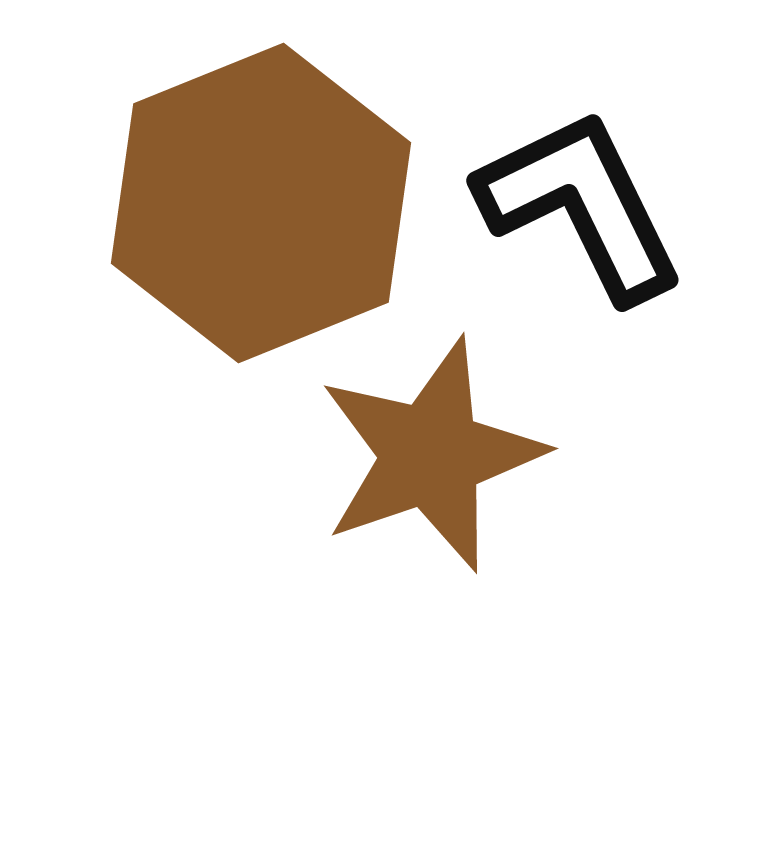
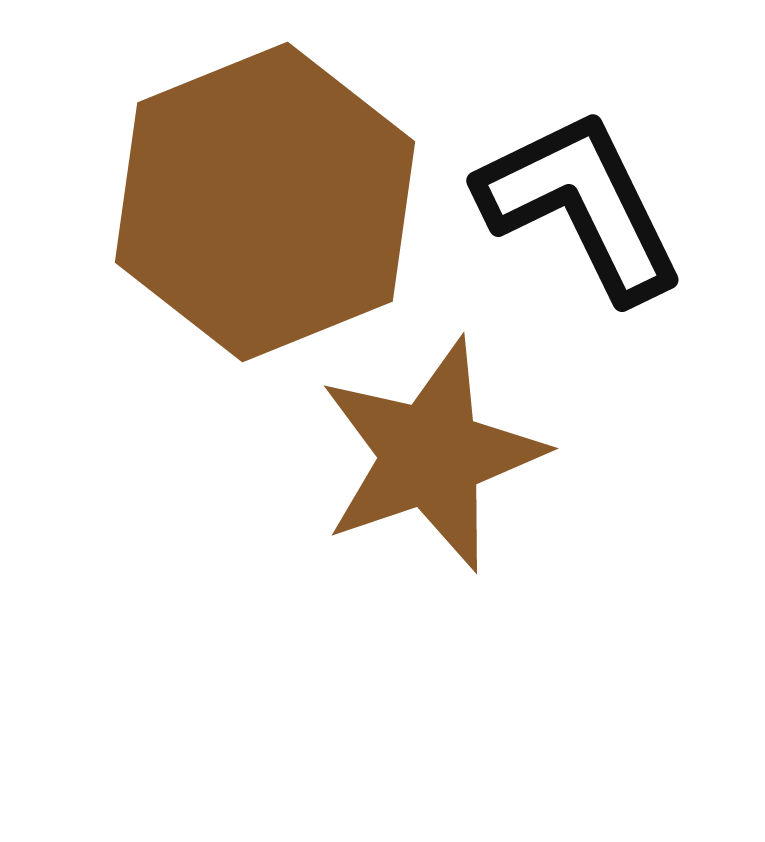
brown hexagon: moved 4 px right, 1 px up
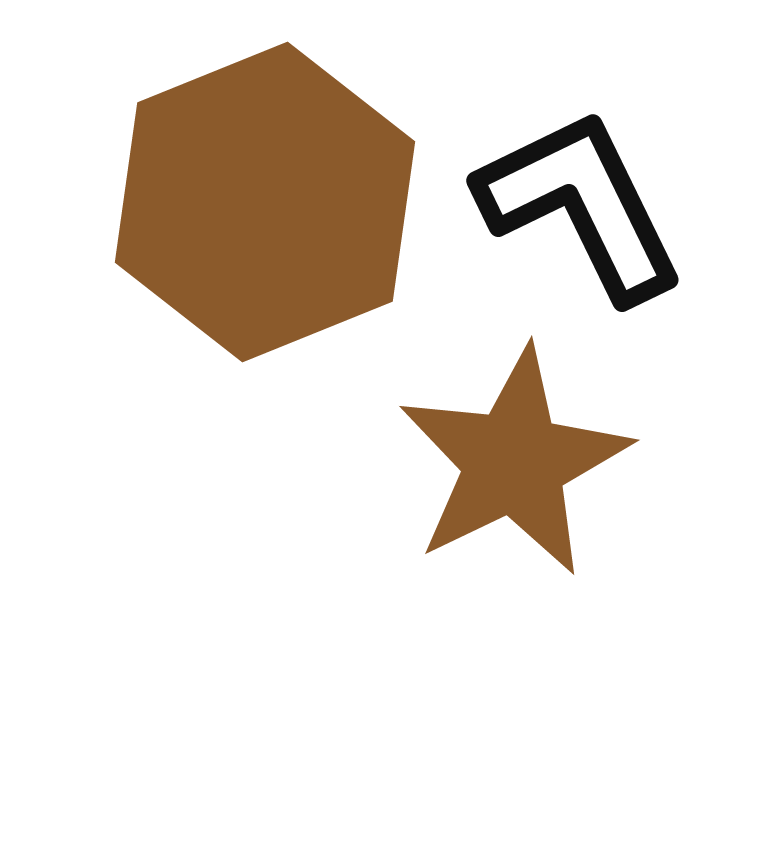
brown star: moved 83 px right, 7 px down; rotated 7 degrees counterclockwise
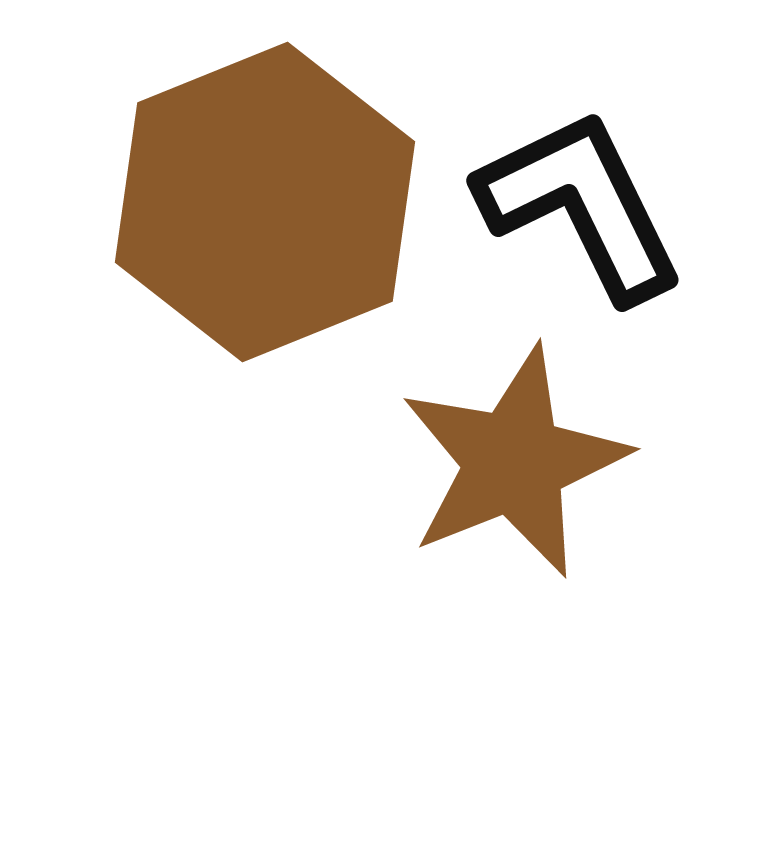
brown star: rotated 4 degrees clockwise
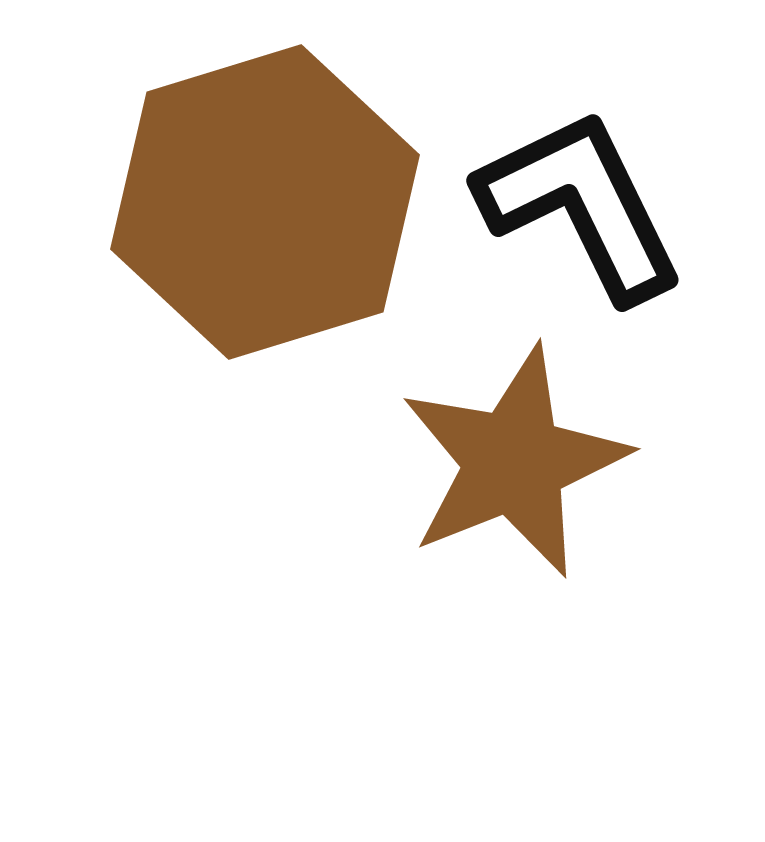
brown hexagon: rotated 5 degrees clockwise
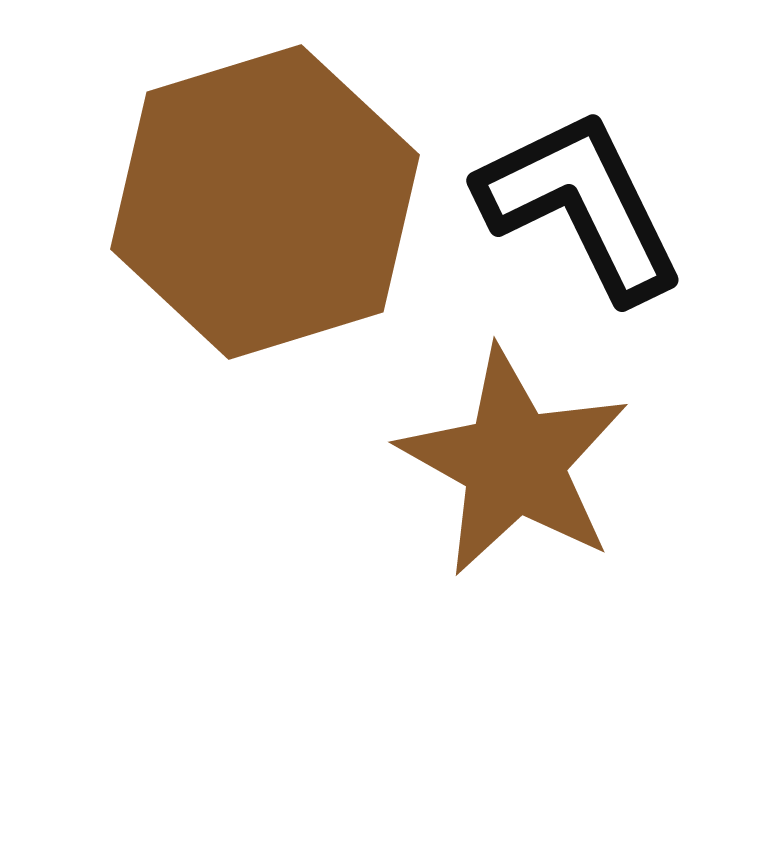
brown star: rotated 21 degrees counterclockwise
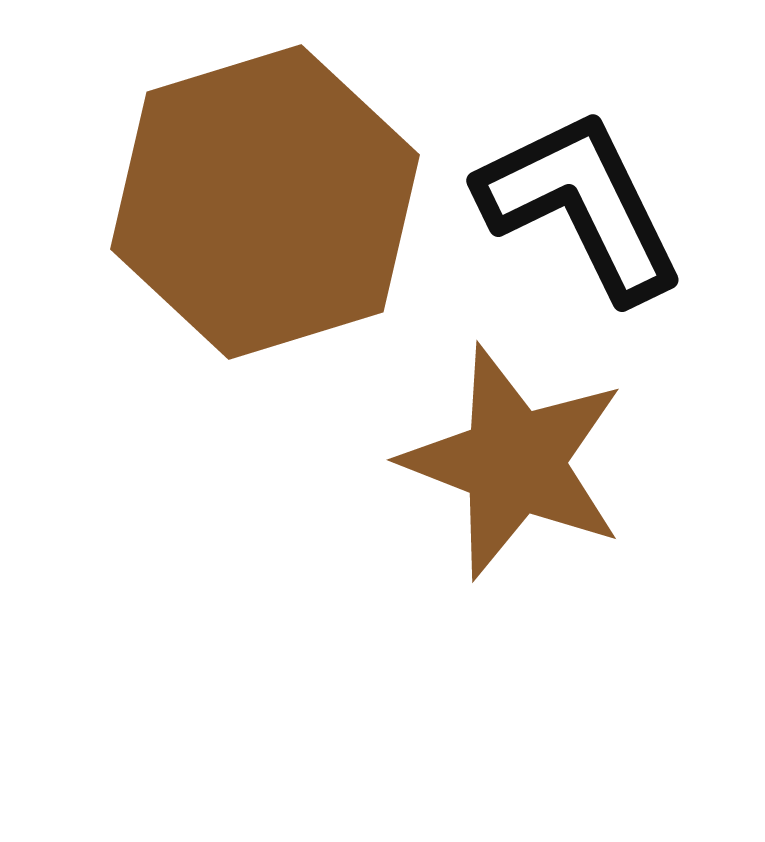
brown star: rotated 8 degrees counterclockwise
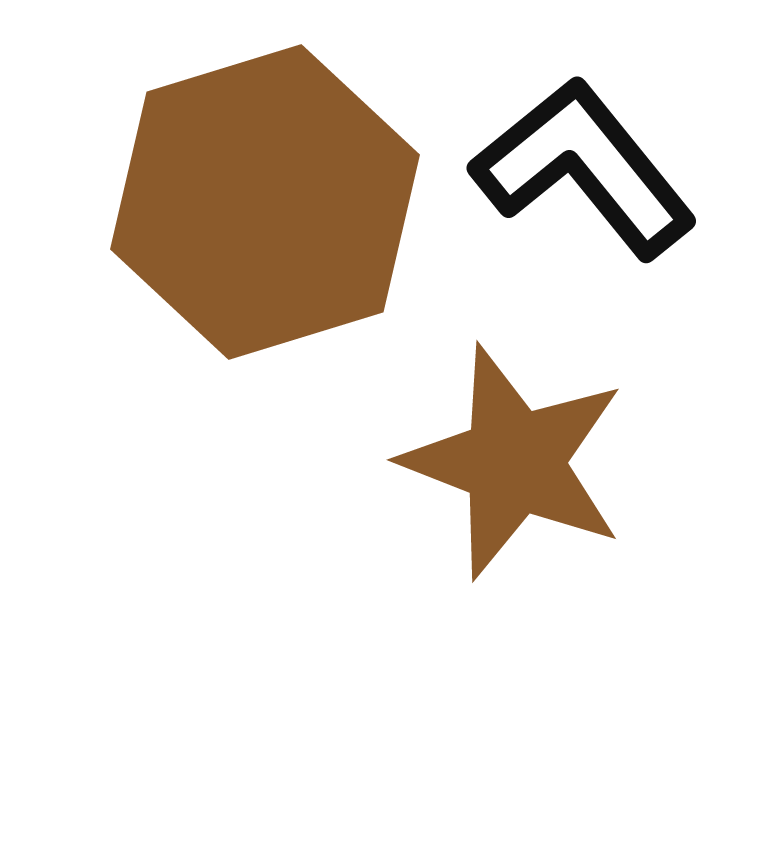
black L-shape: moved 3 px right, 37 px up; rotated 13 degrees counterclockwise
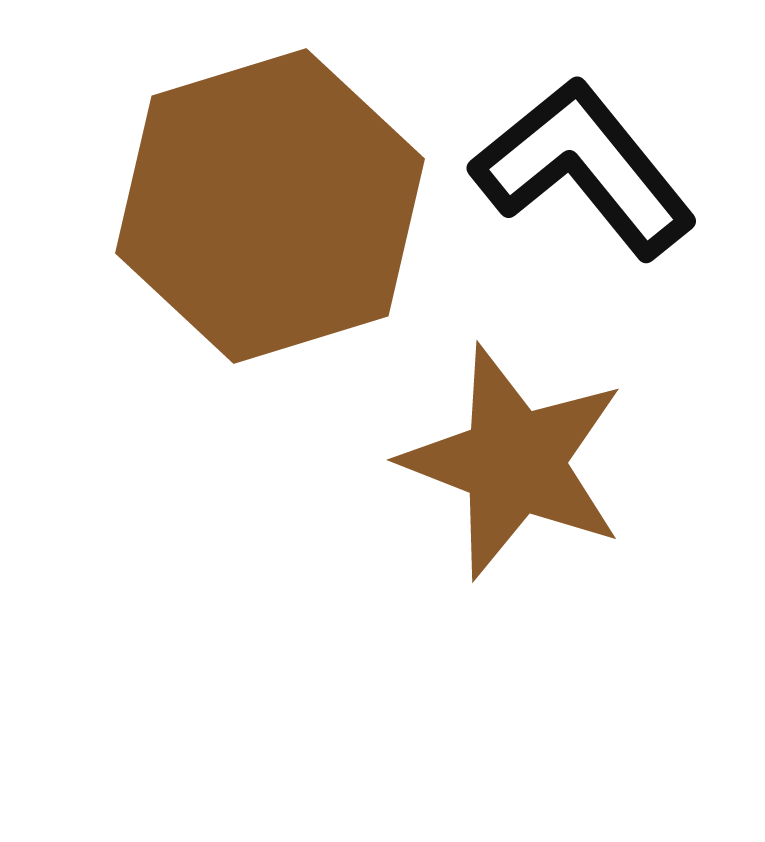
brown hexagon: moved 5 px right, 4 px down
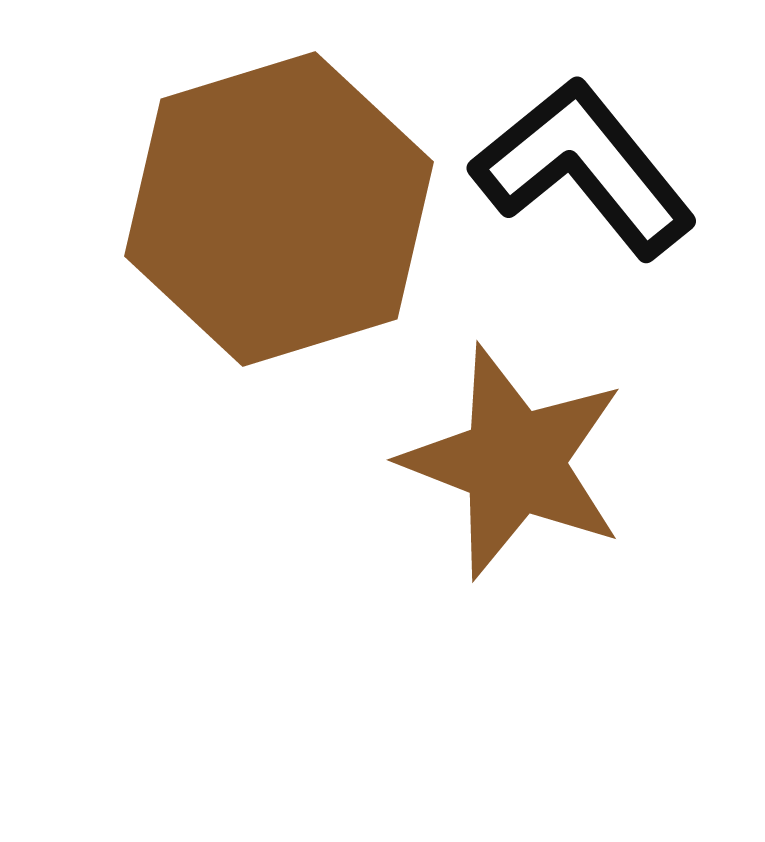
brown hexagon: moved 9 px right, 3 px down
